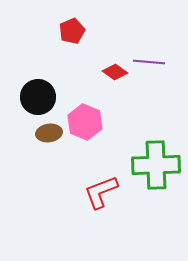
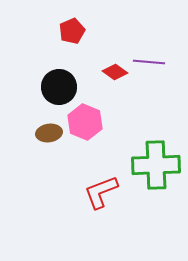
black circle: moved 21 px right, 10 px up
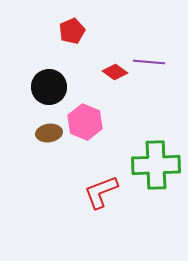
black circle: moved 10 px left
